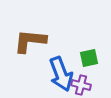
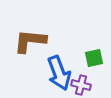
green square: moved 5 px right
blue arrow: moved 2 px left, 1 px up
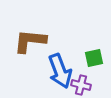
blue arrow: moved 1 px right, 2 px up
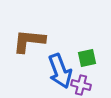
brown L-shape: moved 1 px left
green square: moved 7 px left
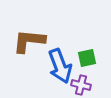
blue arrow: moved 5 px up
